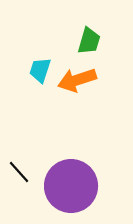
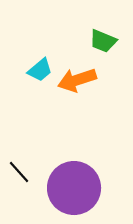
green trapezoid: moved 14 px right; rotated 96 degrees clockwise
cyan trapezoid: rotated 148 degrees counterclockwise
purple circle: moved 3 px right, 2 px down
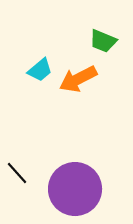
orange arrow: moved 1 px right, 1 px up; rotated 9 degrees counterclockwise
black line: moved 2 px left, 1 px down
purple circle: moved 1 px right, 1 px down
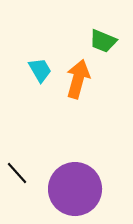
cyan trapezoid: rotated 80 degrees counterclockwise
orange arrow: rotated 132 degrees clockwise
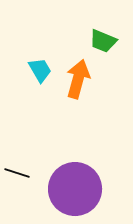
black line: rotated 30 degrees counterclockwise
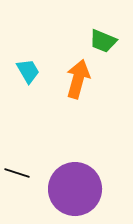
cyan trapezoid: moved 12 px left, 1 px down
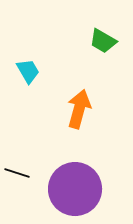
green trapezoid: rotated 8 degrees clockwise
orange arrow: moved 1 px right, 30 px down
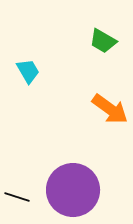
orange arrow: moved 31 px right; rotated 111 degrees clockwise
black line: moved 24 px down
purple circle: moved 2 px left, 1 px down
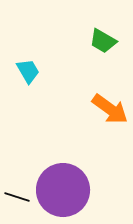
purple circle: moved 10 px left
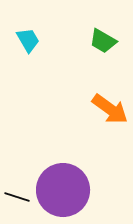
cyan trapezoid: moved 31 px up
